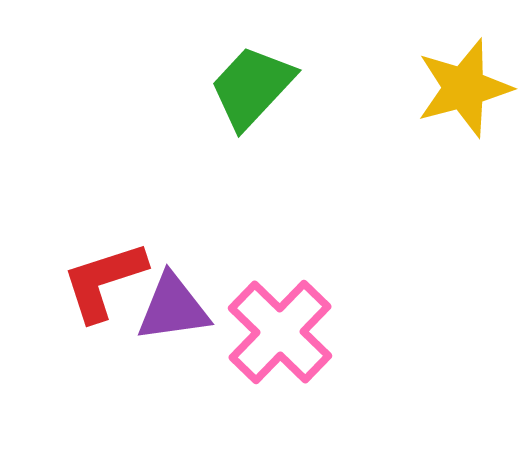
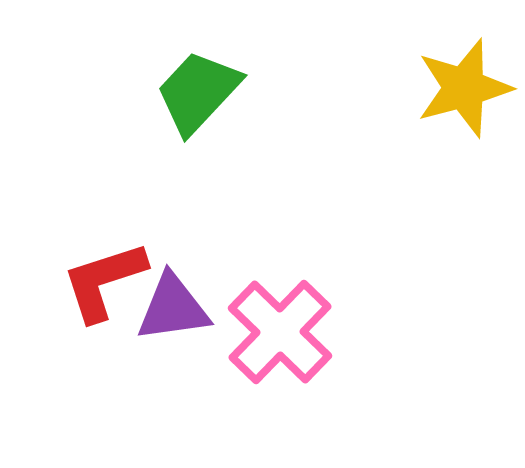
green trapezoid: moved 54 px left, 5 px down
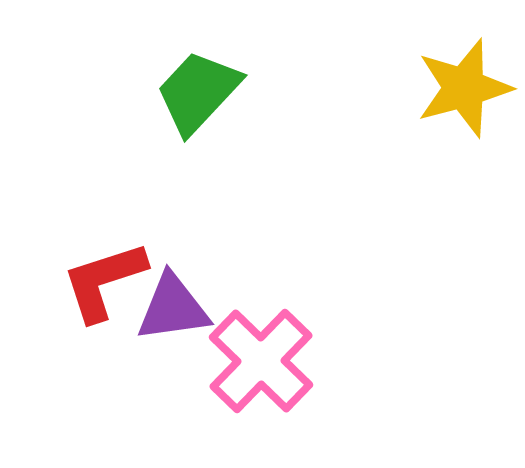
pink cross: moved 19 px left, 29 px down
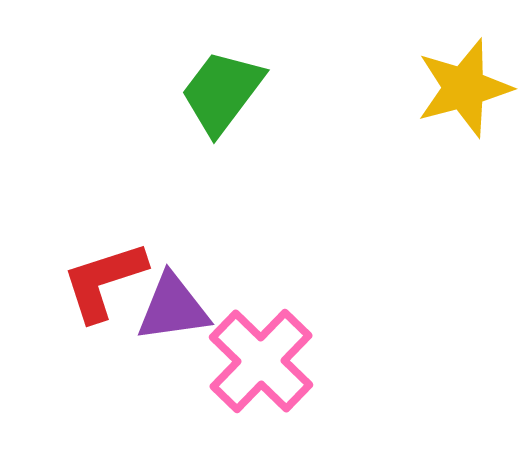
green trapezoid: moved 24 px right; rotated 6 degrees counterclockwise
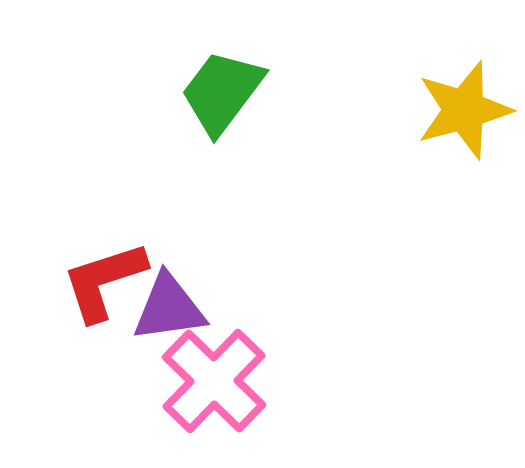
yellow star: moved 22 px down
purple triangle: moved 4 px left
pink cross: moved 47 px left, 20 px down
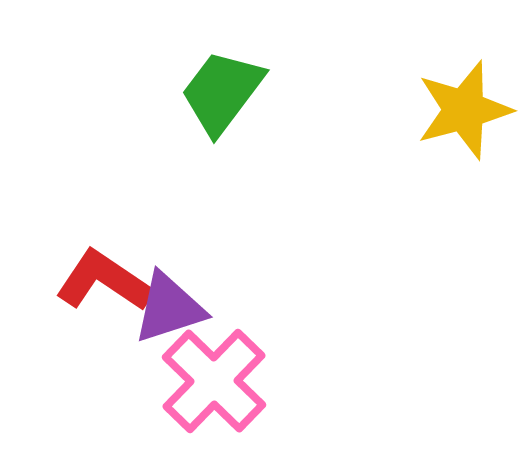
red L-shape: rotated 52 degrees clockwise
purple triangle: rotated 10 degrees counterclockwise
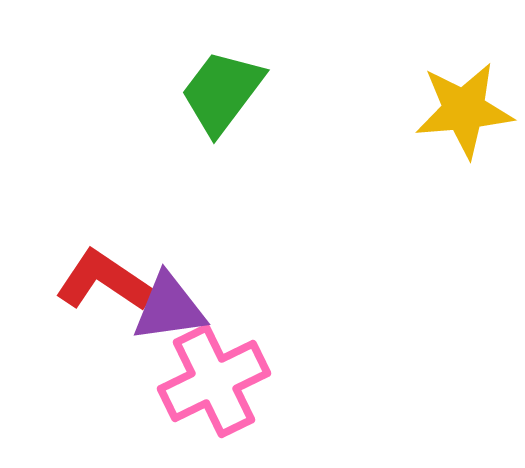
yellow star: rotated 10 degrees clockwise
purple triangle: rotated 10 degrees clockwise
pink cross: rotated 20 degrees clockwise
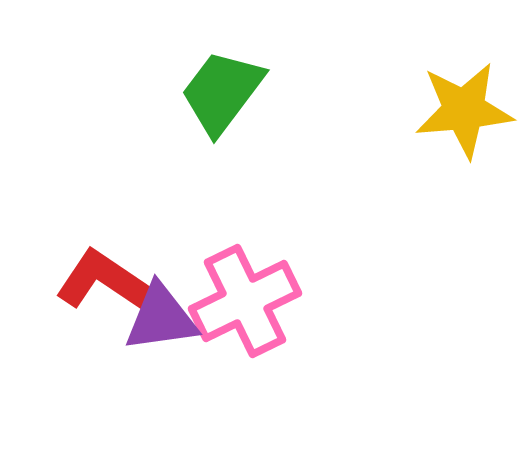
purple triangle: moved 8 px left, 10 px down
pink cross: moved 31 px right, 80 px up
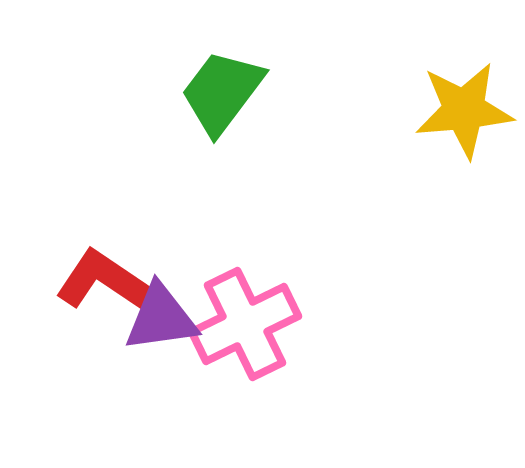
pink cross: moved 23 px down
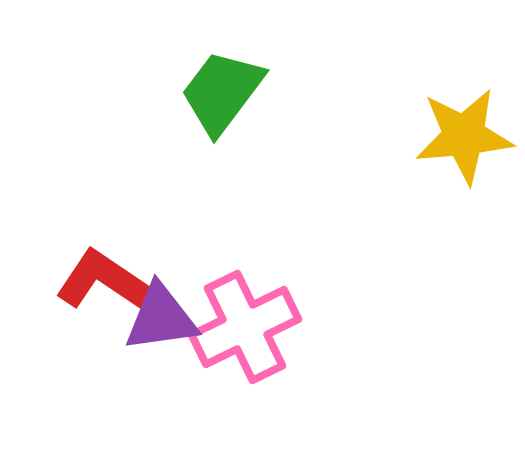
yellow star: moved 26 px down
pink cross: moved 3 px down
